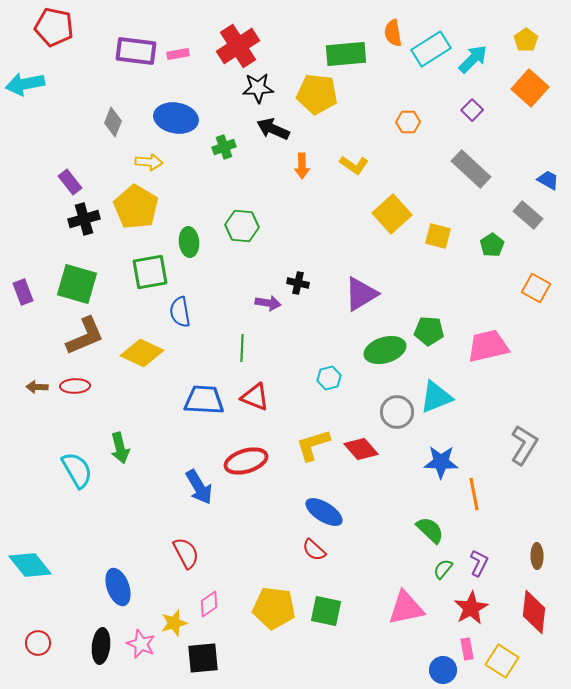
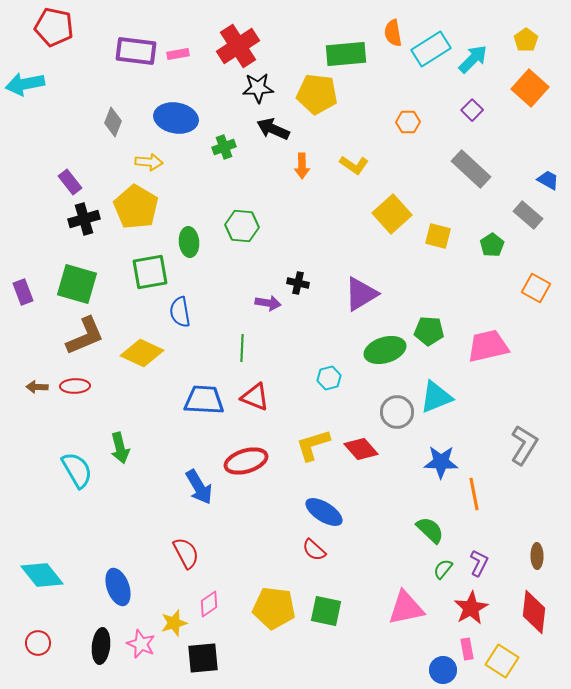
cyan diamond at (30, 565): moved 12 px right, 10 px down
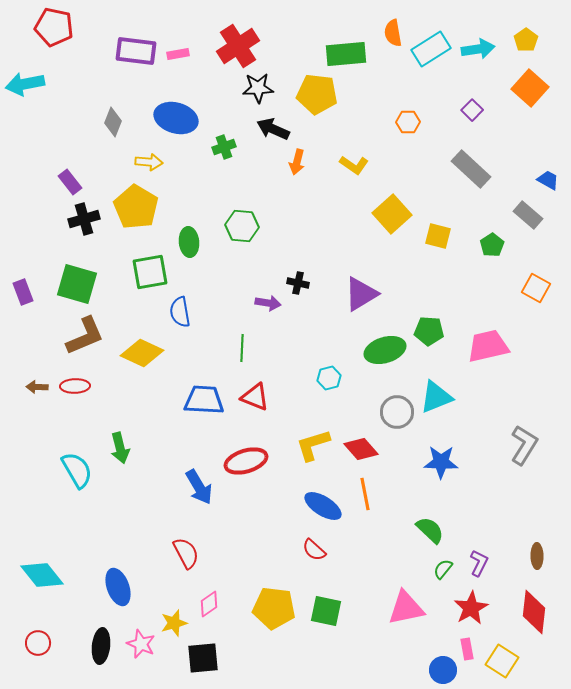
cyan arrow at (473, 59): moved 5 px right, 10 px up; rotated 36 degrees clockwise
blue ellipse at (176, 118): rotated 6 degrees clockwise
orange arrow at (302, 166): moved 5 px left, 4 px up; rotated 15 degrees clockwise
orange line at (474, 494): moved 109 px left
blue ellipse at (324, 512): moved 1 px left, 6 px up
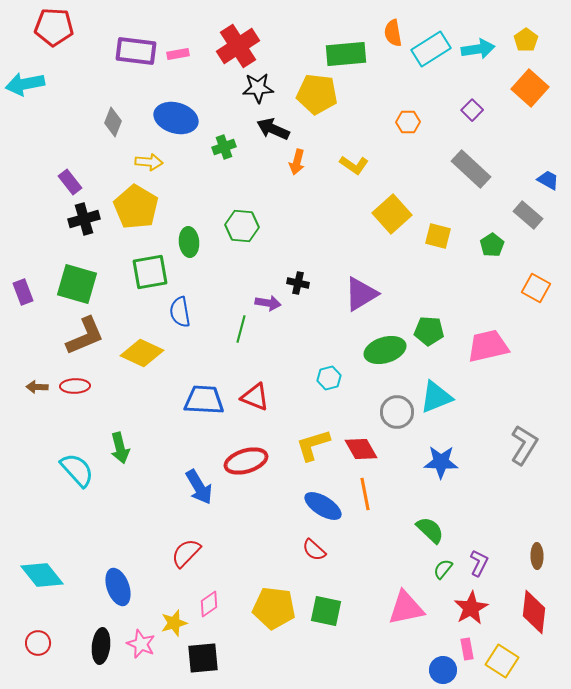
red pentagon at (54, 27): rotated 9 degrees counterclockwise
green line at (242, 348): moved 1 px left, 19 px up; rotated 12 degrees clockwise
red diamond at (361, 449): rotated 12 degrees clockwise
cyan semicircle at (77, 470): rotated 12 degrees counterclockwise
red semicircle at (186, 553): rotated 108 degrees counterclockwise
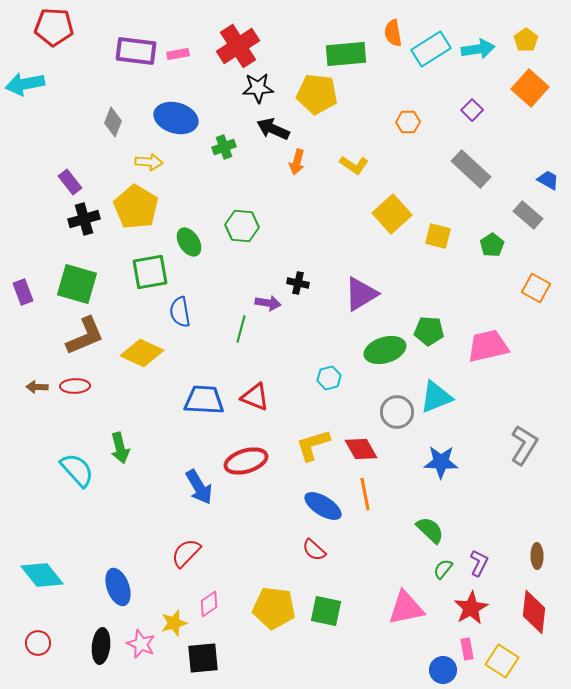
green ellipse at (189, 242): rotated 28 degrees counterclockwise
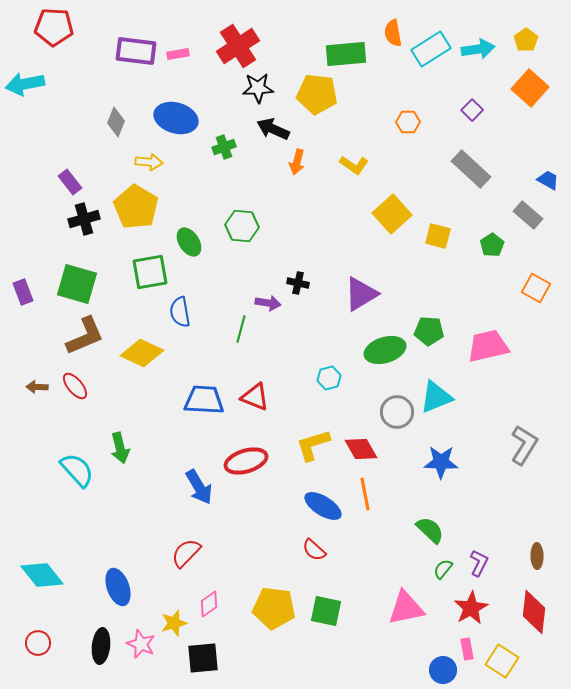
gray diamond at (113, 122): moved 3 px right
red ellipse at (75, 386): rotated 52 degrees clockwise
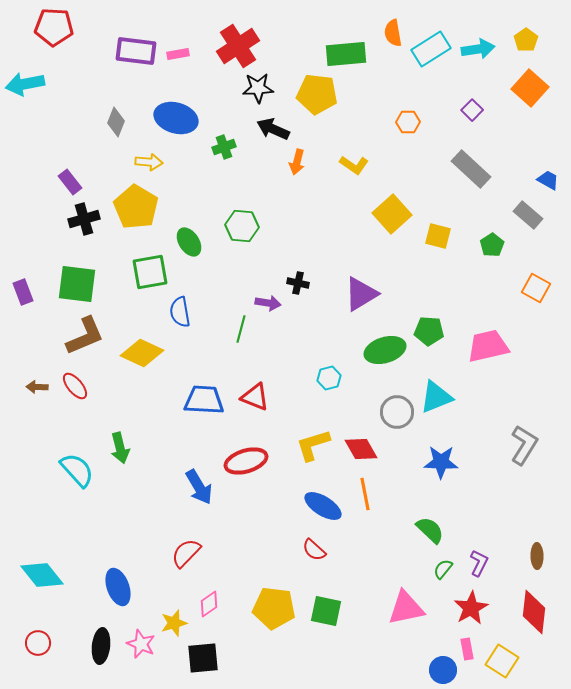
green square at (77, 284): rotated 9 degrees counterclockwise
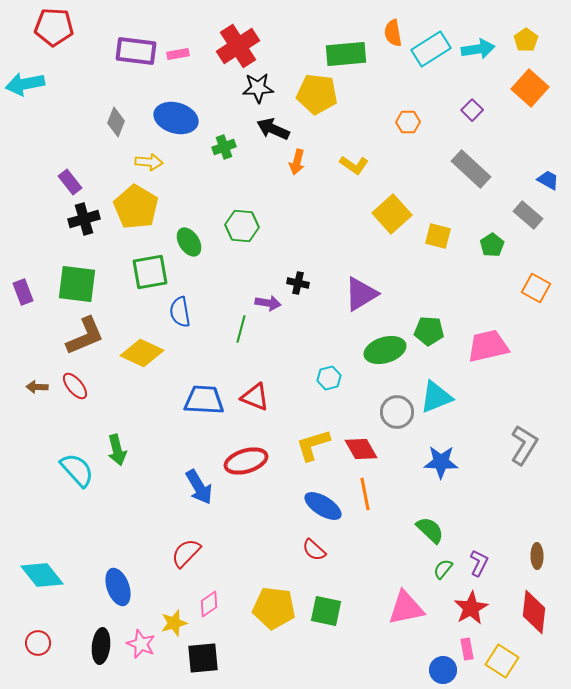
green arrow at (120, 448): moved 3 px left, 2 px down
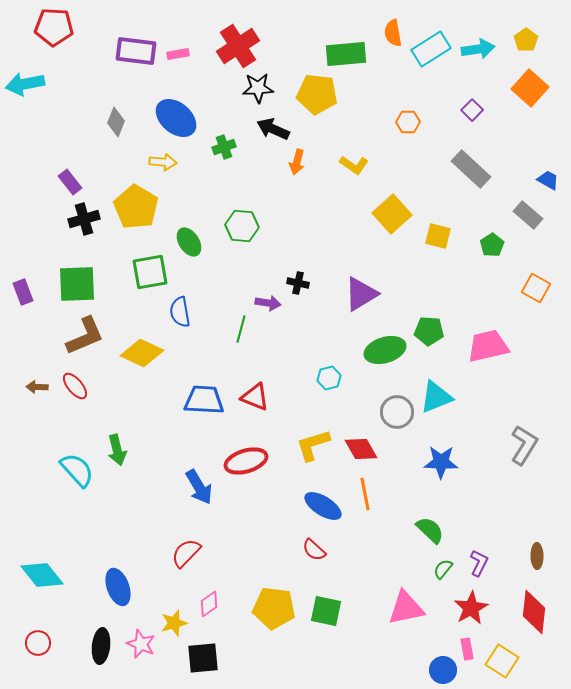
blue ellipse at (176, 118): rotated 24 degrees clockwise
yellow arrow at (149, 162): moved 14 px right
green square at (77, 284): rotated 9 degrees counterclockwise
